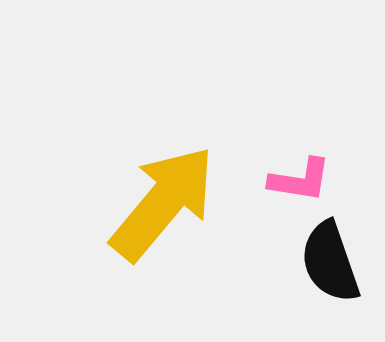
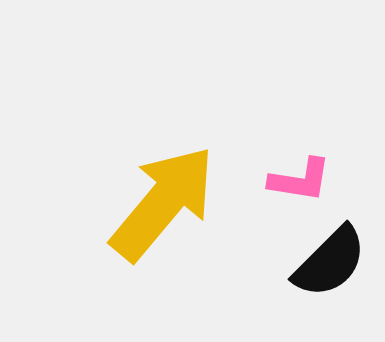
black semicircle: rotated 116 degrees counterclockwise
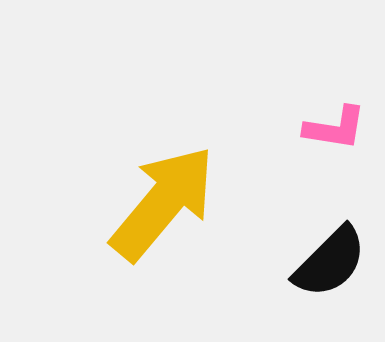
pink L-shape: moved 35 px right, 52 px up
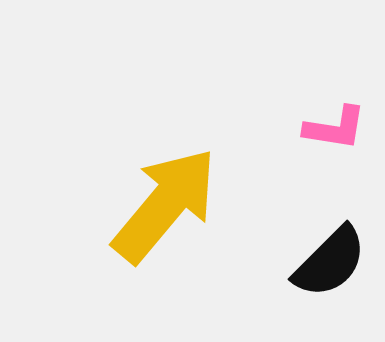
yellow arrow: moved 2 px right, 2 px down
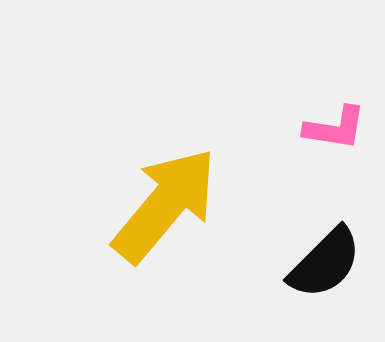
black semicircle: moved 5 px left, 1 px down
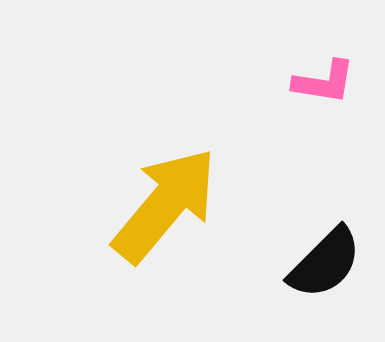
pink L-shape: moved 11 px left, 46 px up
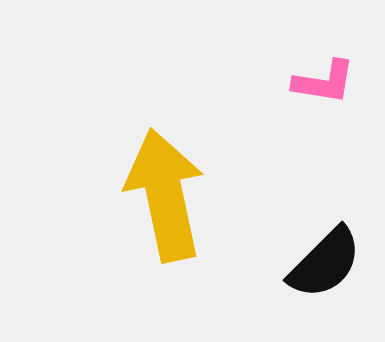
yellow arrow: moved 10 px up; rotated 52 degrees counterclockwise
